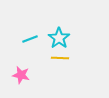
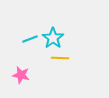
cyan star: moved 6 px left
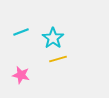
cyan line: moved 9 px left, 7 px up
yellow line: moved 2 px left, 1 px down; rotated 18 degrees counterclockwise
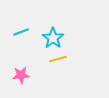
pink star: rotated 18 degrees counterclockwise
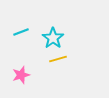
pink star: rotated 12 degrees counterclockwise
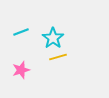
yellow line: moved 2 px up
pink star: moved 5 px up
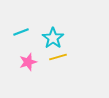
pink star: moved 7 px right, 8 px up
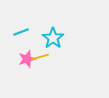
yellow line: moved 18 px left
pink star: moved 1 px left, 3 px up
